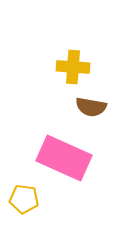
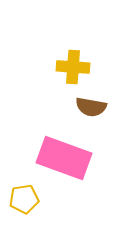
pink rectangle: rotated 4 degrees counterclockwise
yellow pentagon: rotated 16 degrees counterclockwise
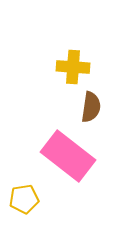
brown semicircle: rotated 92 degrees counterclockwise
pink rectangle: moved 4 px right, 2 px up; rotated 18 degrees clockwise
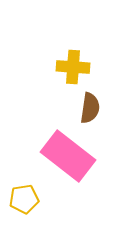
brown semicircle: moved 1 px left, 1 px down
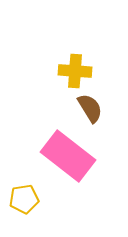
yellow cross: moved 2 px right, 4 px down
brown semicircle: rotated 40 degrees counterclockwise
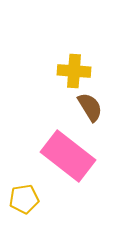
yellow cross: moved 1 px left
brown semicircle: moved 1 px up
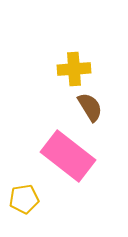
yellow cross: moved 2 px up; rotated 8 degrees counterclockwise
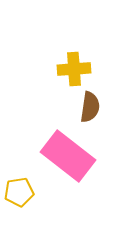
brown semicircle: rotated 40 degrees clockwise
yellow pentagon: moved 5 px left, 7 px up
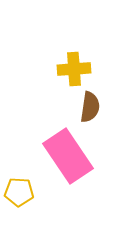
pink rectangle: rotated 18 degrees clockwise
yellow pentagon: rotated 12 degrees clockwise
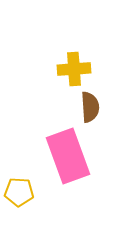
brown semicircle: rotated 12 degrees counterclockwise
pink rectangle: rotated 14 degrees clockwise
